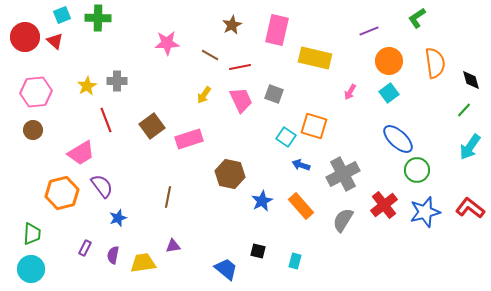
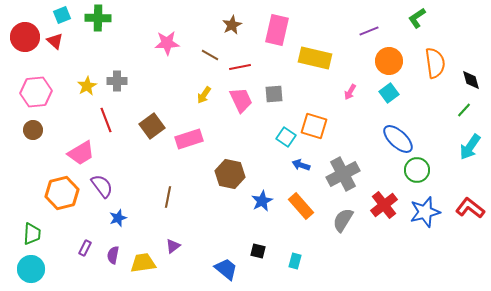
gray square at (274, 94): rotated 24 degrees counterclockwise
purple triangle at (173, 246): rotated 28 degrees counterclockwise
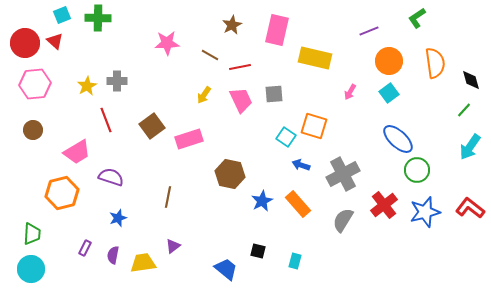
red circle at (25, 37): moved 6 px down
pink hexagon at (36, 92): moved 1 px left, 8 px up
pink trapezoid at (81, 153): moved 4 px left, 1 px up
purple semicircle at (102, 186): moved 9 px right, 9 px up; rotated 35 degrees counterclockwise
orange rectangle at (301, 206): moved 3 px left, 2 px up
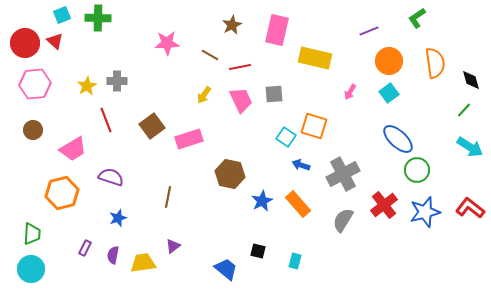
cyan arrow at (470, 147): rotated 92 degrees counterclockwise
pink trapezoid at (77, 152): moved 4 px left, 3 px up
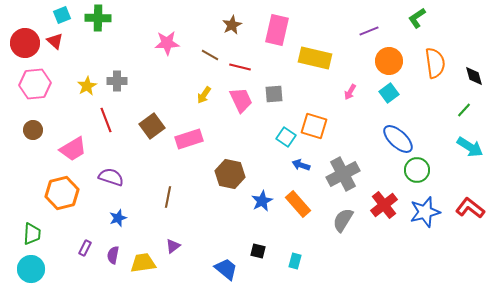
red line at (240, 67): rotated 25 degrees clockwise
black diamond at (471, 80): moved 3 px right, 4 px up
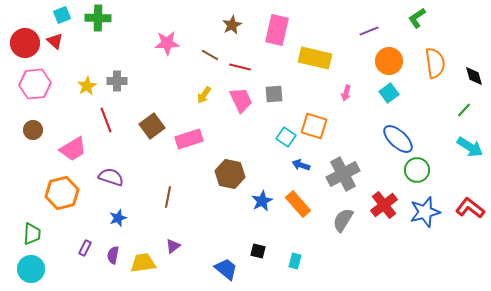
pink arrow at (350, 92): moved 4 px left, 1 px down; rotated 14 degrees counterclockwise
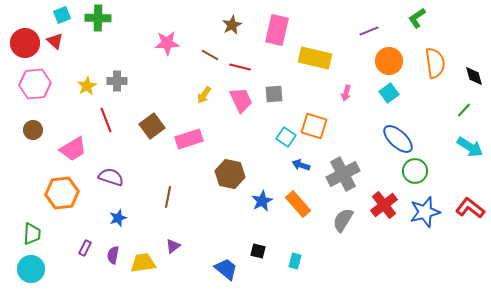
green circle at (417, 170): moved 2 px left, 1 px down
orange hexagon at (62, 193): rotated 8 degrees clockwise
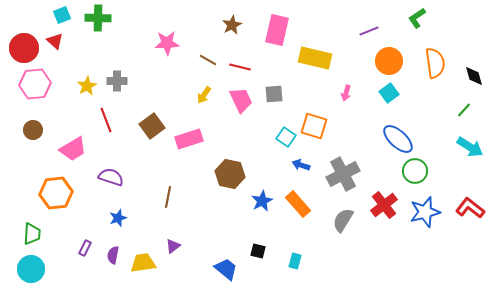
red circle at (25, 43): moved 1 px left, 5 px down
brown line at (210, 55): moved 2 px left, 5 px down
orange hexagon at (62, 193): moved 6 px left
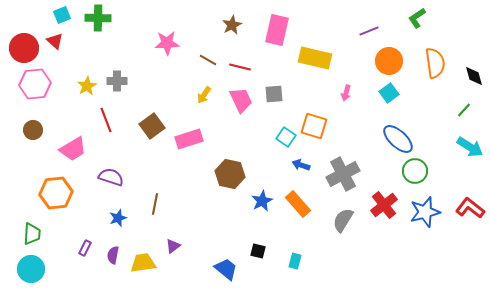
brown line at (168, 197): moved 13 px left, 7 px down
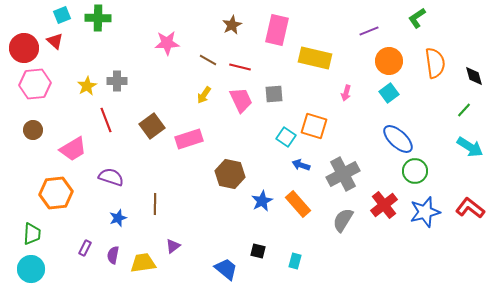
brown line at (155, 204): rotated 10 degrees counterclockwise
